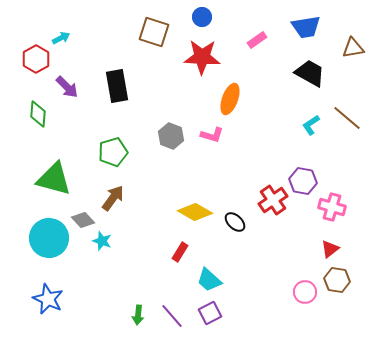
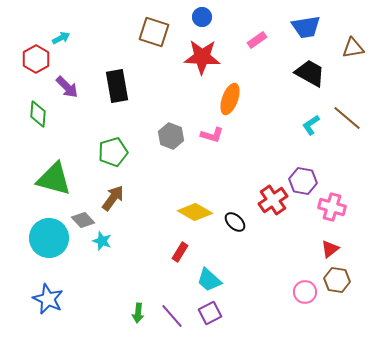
green arrow: moved 2 px up
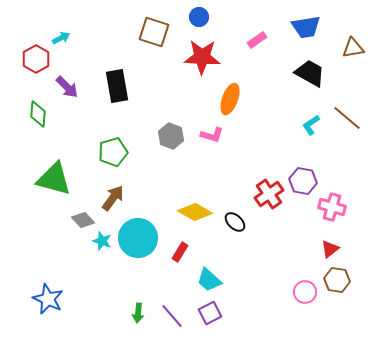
blue circle: moved 3 px left
red cross: moved 4 px left, 6 px up
cyan circle: moved 89 px right
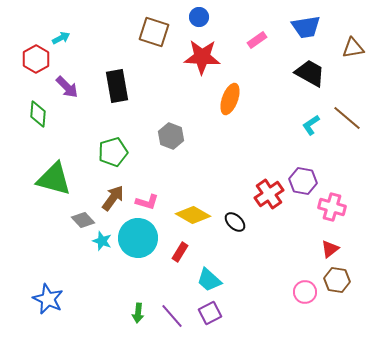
pink L-shape: moved 65 px left, 67 px down
yellow diamond: moved 2 px left, 3 px down
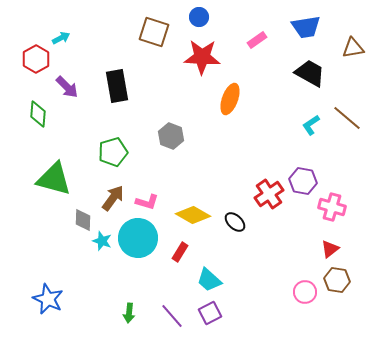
gray diamond: rotated 45 degrees clockwise
green arrow: moved 9 px left
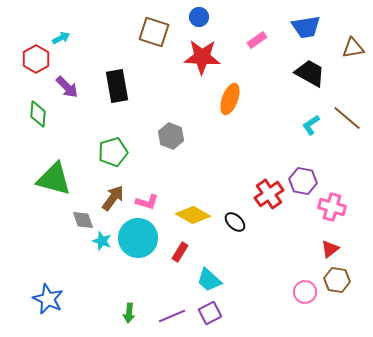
gray diamond: rotated 20 degrees counterclockwise
purple line: rotated 72 degrees counterclockwise
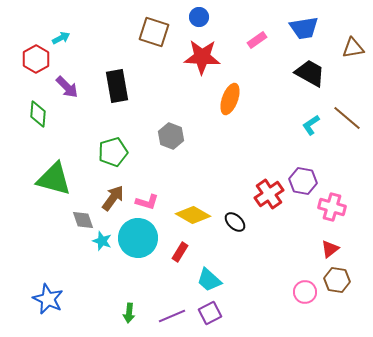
blue trapezoid: moved 2 px left, 1 px down
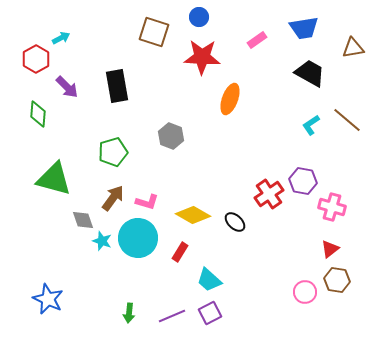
brown line: moved 2 px down
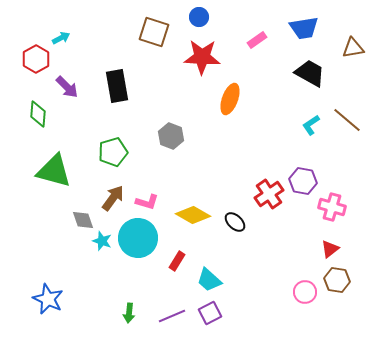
green triangle: moved 8 px up
red rectangle: moved 3 px left, 9 px down
